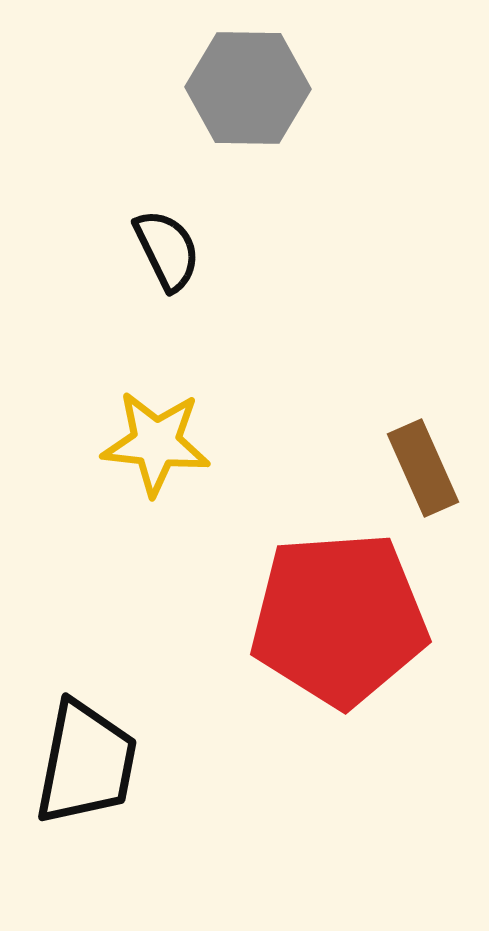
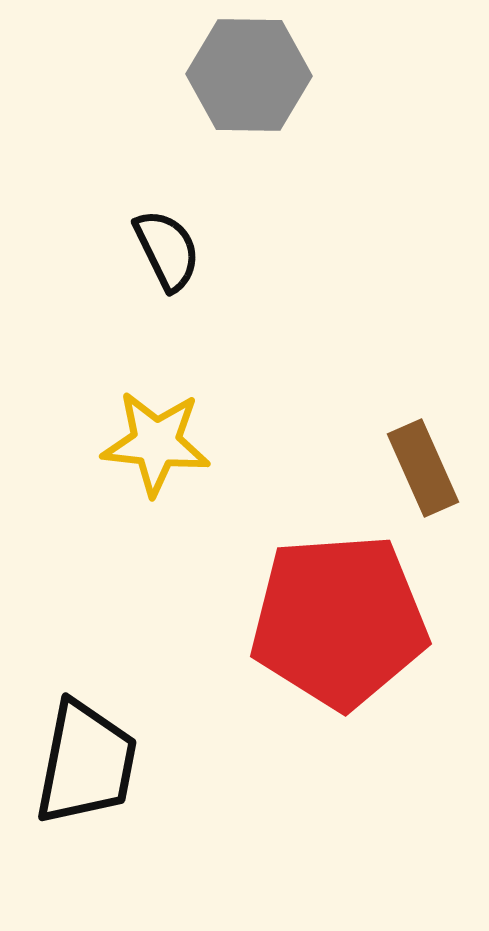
gray hexagon: moved 1 px right, 13 px up
red pentagon: moved 2 px down
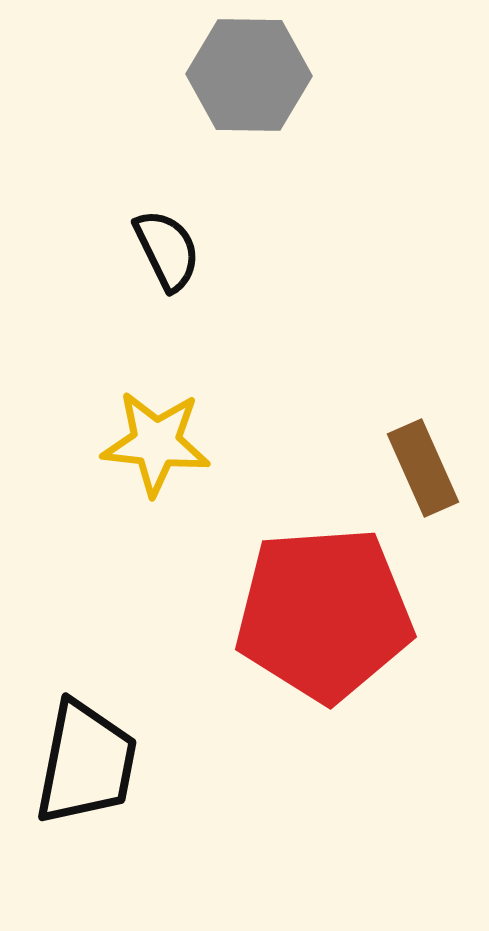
red pentagon: moved 15 px left, 7 px up
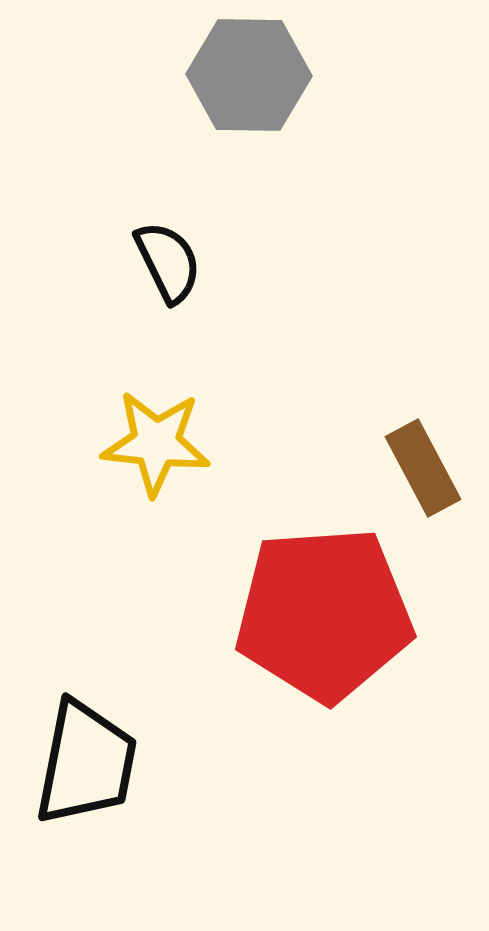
black semicircle: moved 1 px right, 12 px down
brown rectangle: rotated 4 degrees counterclockwise
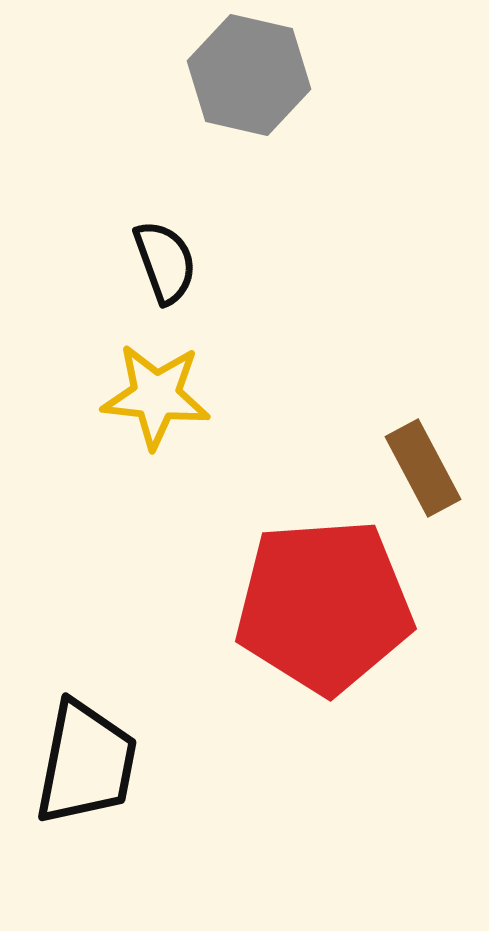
gray hexagon: rotated 12 degrees clockwise
black semicircle: moved 3 px left; rotated 6 degrees clockwise
yellow star: moved 47 px up
red pentagon: moved 8 px up
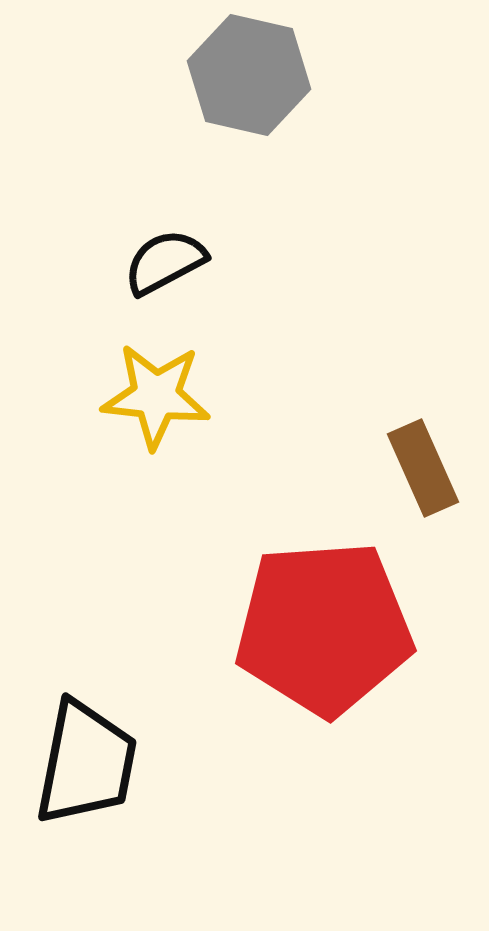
black semicircle: rotated 98 degrees counterclockwise
brown rectangle: rotated 4 degrees clockwise
red pentagon: moved 22 px down
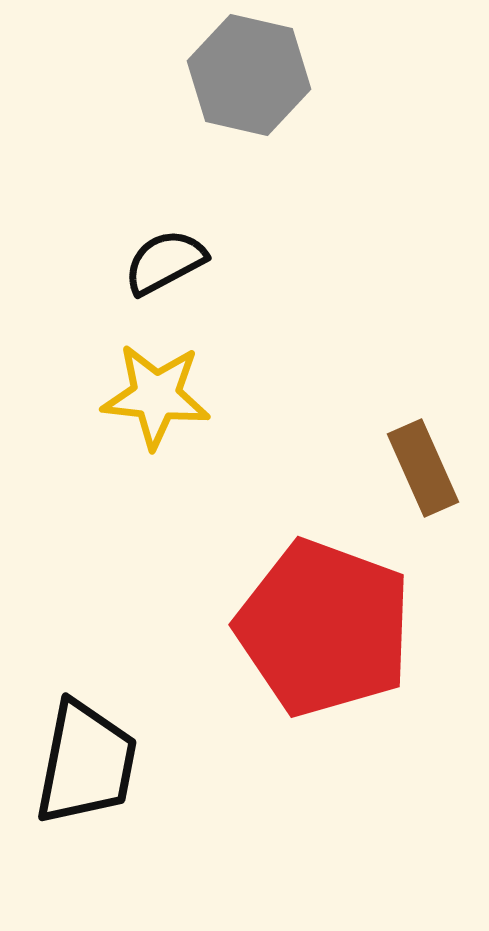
red pentagon: rotated 24 degrees clockwise
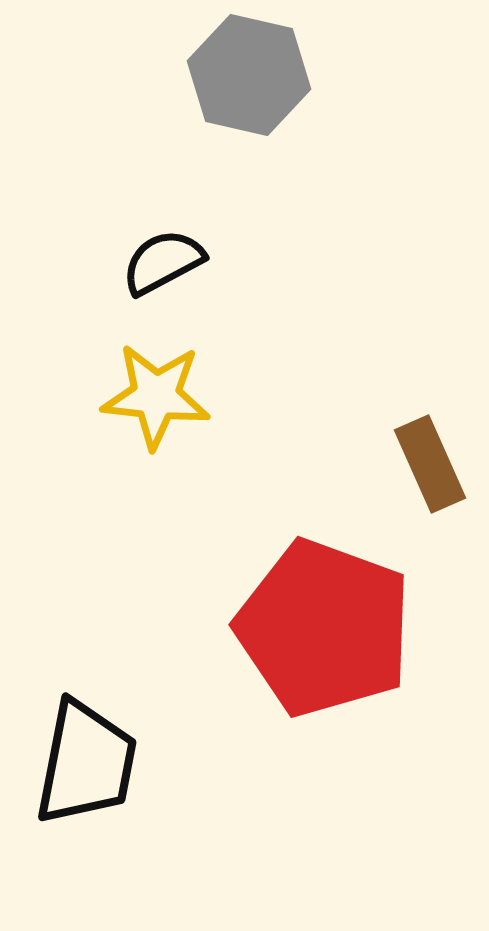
black semicircle: moved 2 px left
brown rectangle: moved 7 px right, 4 px up
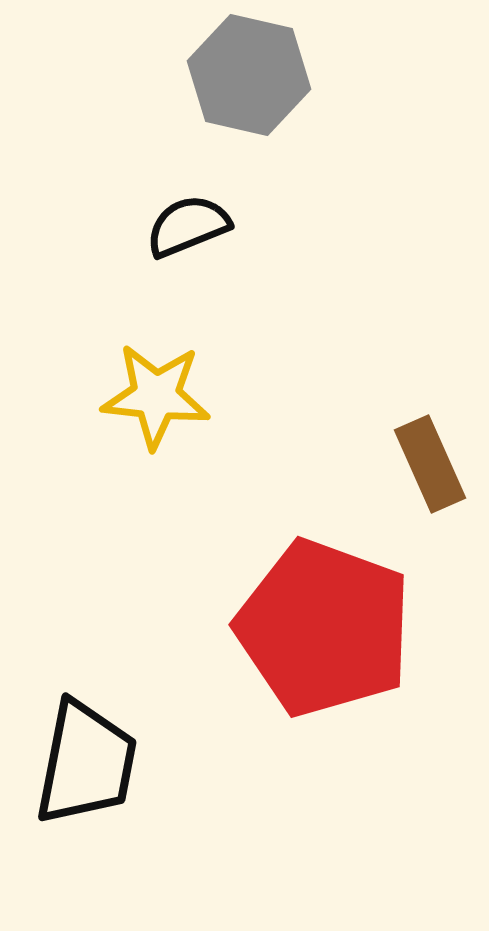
black semicircle: moved 25 px right, 36 px up; rotated 6 degrees clockwise
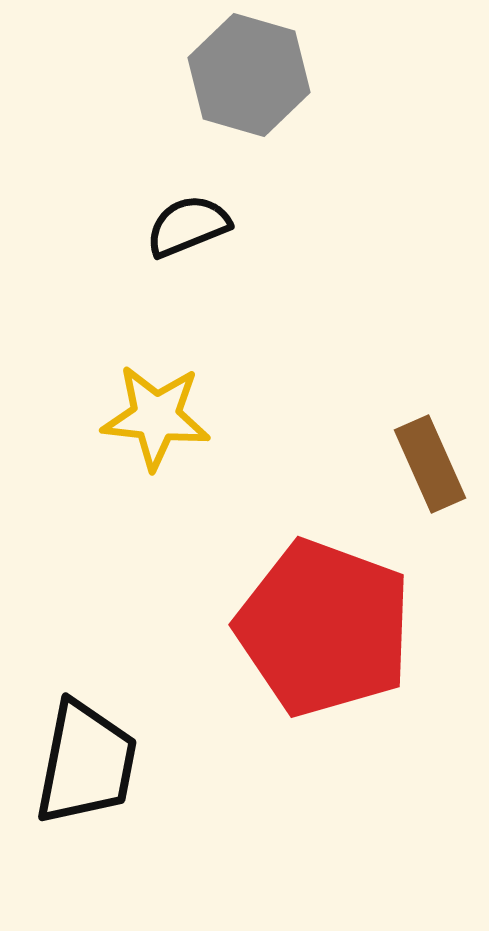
gray hexagon: rotated 3 degrees clockwise
yellow star: moved 21 px down
